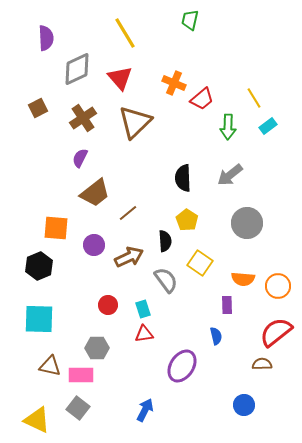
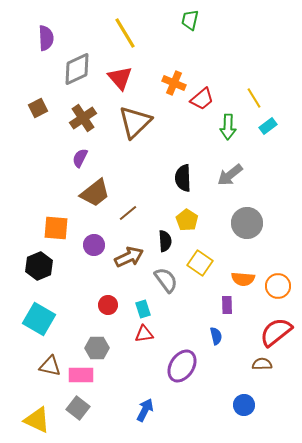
cyan square at (39, 319): rotated 28 degrees clockwise
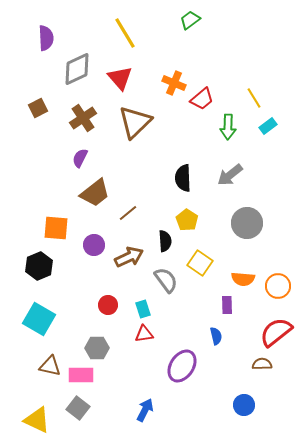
green trapezoid at (190, 20): rotated 40 degrees clockwise
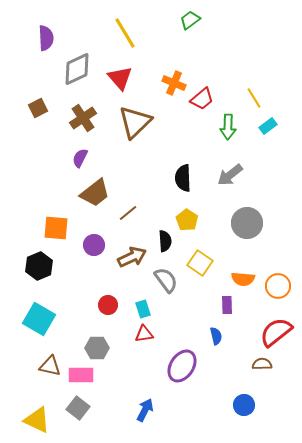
brown arrow at (129, 257): moved 3 px right
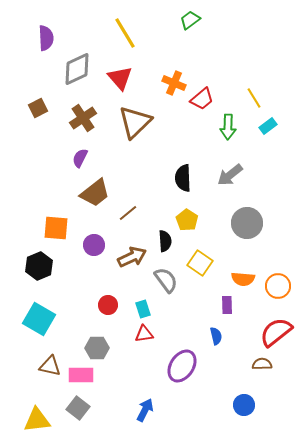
yellow triangle at (37, 420): rotated 32 degrees counterclockwise
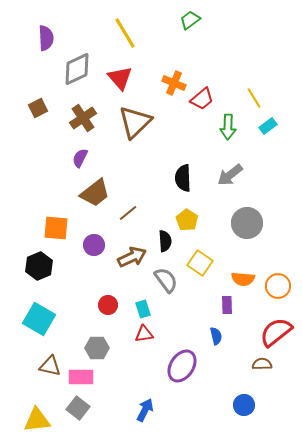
pink rectangle at (81, 375): moved 2 px down
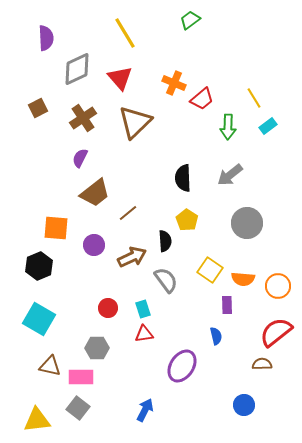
yellow square at (200, 263): moved 10 px right, 7 px down
red circle at (108, 305): moved 3 px down
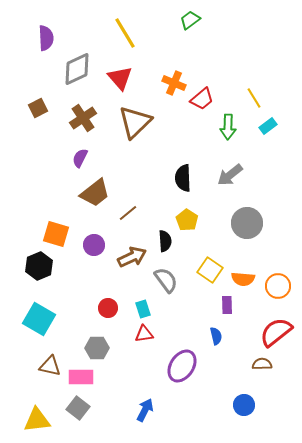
orange square at (56, 228): moved 6 px down; rotated 12 degrees clockwise
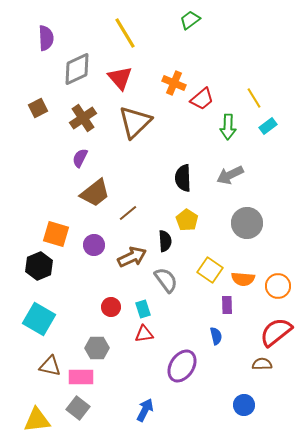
gray arrow at (230, 175): rotated 12 degrees clockwise
red circle at (108, 308): moved 3 px right, 1 px up
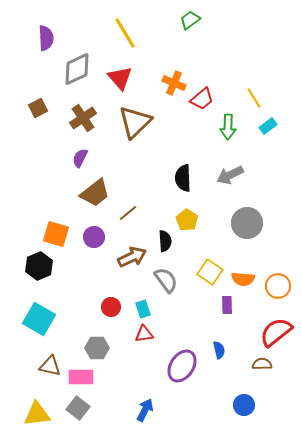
purple circle at (94, 245): moved 8 px up
yellow square at (210, 270): moved 2 px down
blue semicircle at (216, 336): moved 3 px right, 14 px down
yellow triangle at (37, 420): moved 6 px up
